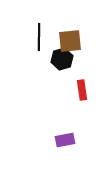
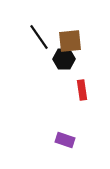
black line: rotated 36 degrees counterclockwise
black hexagon: moved 2 px right; rotated 15 degrees clockwise
purple rectangle: rotated 30 degrees clockwise
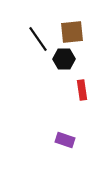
black line: moved 1 px left, 2 px down
brown square: moved 2 px right, 9 px up
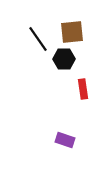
red rectangle: moved 1 px right, 1 px up
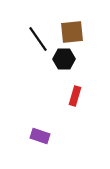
red rectangle: moved 8 px left, 7 px down; rotated 24 degrees clockwise
purple rectangle: moved 25 px left, 4 px up
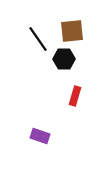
brown square: moved 1 px up
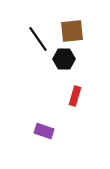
purple rectangle: moved 4 px right, 5 px up
